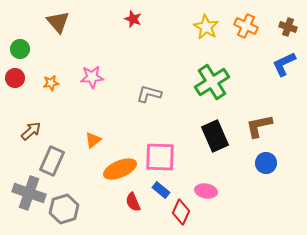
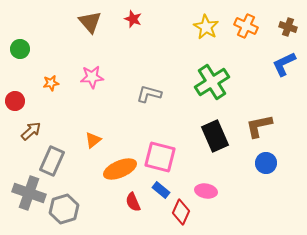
brown triangle: moved 32 px right
red circle: moved 23 px down
pink square: rotated 12 degrees clockwise
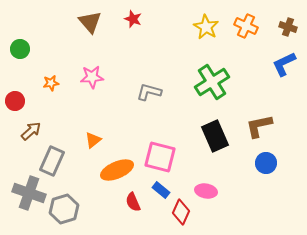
gray L-shape: moved 2 px up
orange ellipse: moved 3 px left, 1 px down
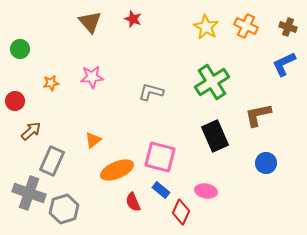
gray L-shape: moved 2 px right
brown L-shape: moved 1 px left, 11 px up
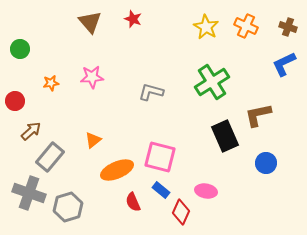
black rectangle: moved 10 px right
gray rectangle: moved 2 px left, 4 px up; rotated 16 degrees clockwise
gray hexagon: moved 4 px right, 2 px up
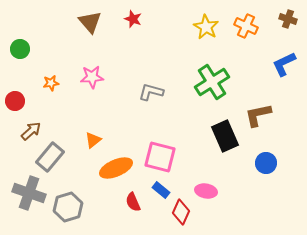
brown cross: moved 8 px up
orange ellipse: moved 1 px left, 2 px up
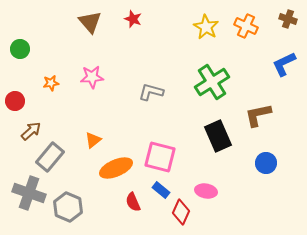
black rectangle: moved 7 px left
gray hexagon: rotated 20 degrees counterclockwise
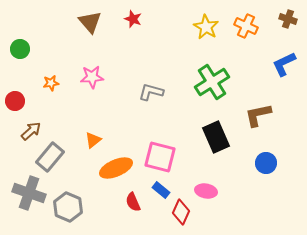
black rectangle: moved 2 px left, 1 px down
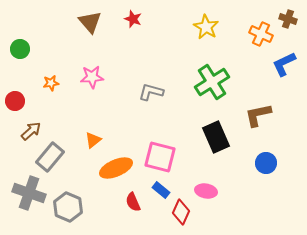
orange cross: moved 15 px right, 8 px down
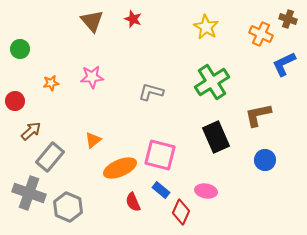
brown triangle: moved 2 px right, 1 px up
pink square: moved 2 px up
blue circle: moved 1 px left, 3 px up
orange ellipse: moved 4 px right
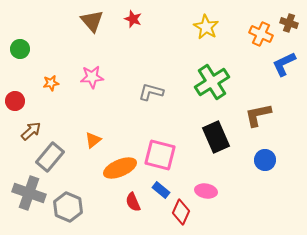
brown cross: moved 1 px right, 4 px down
